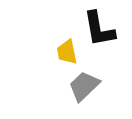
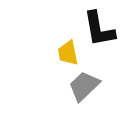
yellow trapezoid: moved 1 px right, 1 px down
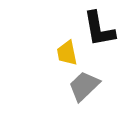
yellow trapezoid: moved 1 px left
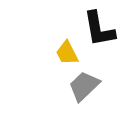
yellow trapezoid: rotated 16 degrees counterclockwise
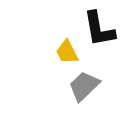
yellow trapezoid: moved 1 px up
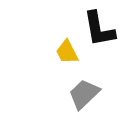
gray trapezoid: moved 8 px down
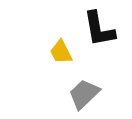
yellow trapezoid: moved 6 px left
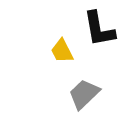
yellow trapezoid: moved 1 px right, 1 px up
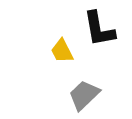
gray trapezoid: moved 1 px down
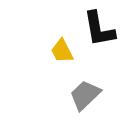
gray trapezoid: moved 1 px right
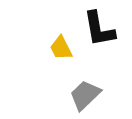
yellow trapezoid: moved 1 px left, 3 px up
